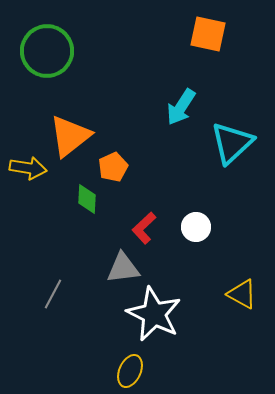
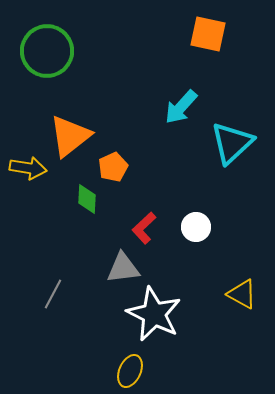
cyan arrow: rotated 9 degrees clockwise
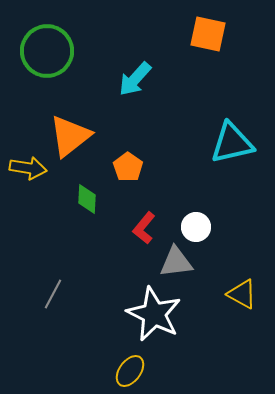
cyan arrow: moved 46 px left, 28 px up
cyan triangle: rotated 30 degrees clockwise
orange pentagon: moved 15 px right; rotated 12 degrees counterclockwise
red L-shape: rotated 8 degrees counterclockwise
gray triangle: moved 53 px right, 6 px up
yellow ellipse: rotated 12 degrees clockwise
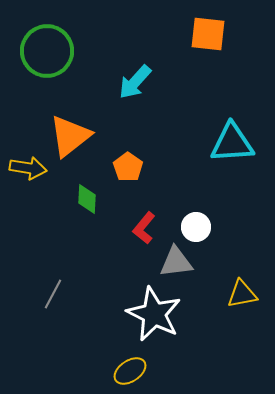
orange square: rotated 6 degrees counterclockwise
cyan arrow: moved 3 px down
cyan triangle: rotated 9 degrees clockwise
yellow triangle: rotated 40 degrees counterclockwise
yellow ellipse: rotated 20 degrees clockwise
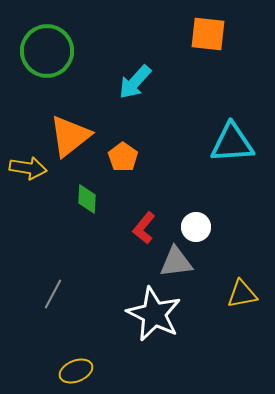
orange pentagon: moved 5 px left, 10 px up
yellow ellipse: moved 54 px left; rotated 12 degrees clockwise
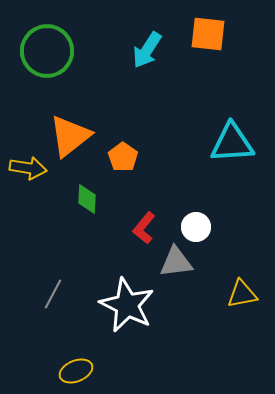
cyan arrow: moved 12 px right, 32 px up; rotated 9 degrees counterclockwise
white star: moved 27 px left, 9 px up
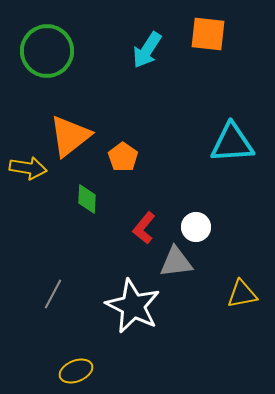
white star: moved 6 px right, 1 px down
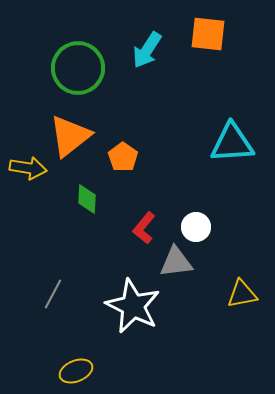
green circle: moved 31 px right, 17 px down
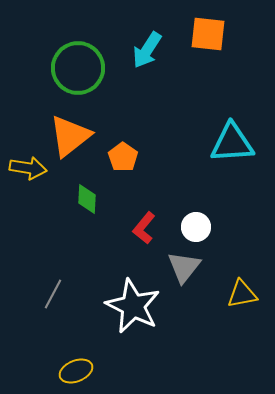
gray triangle: moved 8 px right, 5 px down; rotated 45 degrees counterclockwise
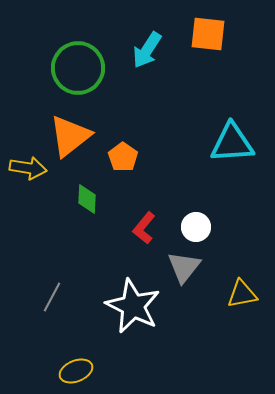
gray line: moved 1 px left, 3 px down
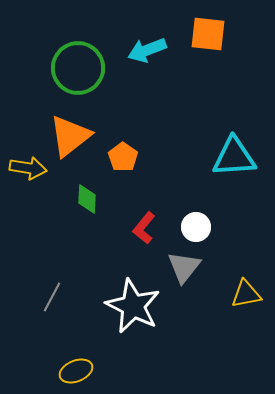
cyan arrow: rotated 36 degrees clockwise
cyan triangle: moved 2 px right, 14 px down
yellow triangle: moved 4 px right
